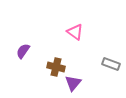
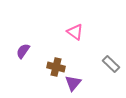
gray rectangle: rotated 24 degrees clockwise
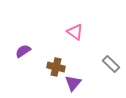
purple semicircle: rotated 21 degrees clockwise
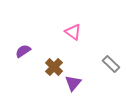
pink triangle: moved 2 px left
brown cross: moved 2 px left; rotated 30 degrees clockwise
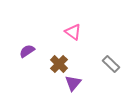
purple semicircle: moved 4 px right
brown cross: moved 5 px right, 3 px up
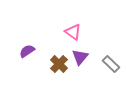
purple triangle: moved 7 px right, 26 px up
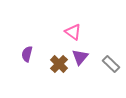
purple semicircle: moved 3 px down; rotated 42 degrees counterclockwise
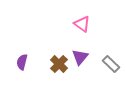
pink triangle: moved 9 px right, 8 px up
purple semicircle: moved 5 px left, 8 px down
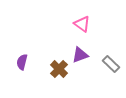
purple triangle: moved 2 px up; rotated 30 degrees clockwise
brown cross: moved 5 px down
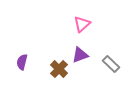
pink triangle: rotated 42 degrees clockwise
